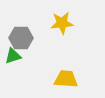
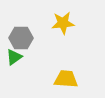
yellow star: moved 1 px right
green triangle: moved 1 px right, 1 px down; rotated 18 degrees counterclockwise
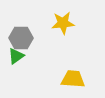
green triangle: moved 2 px right, 1 px up
yellow trapezoid: moved 7 px right
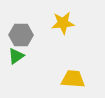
gray hexagon: moved 3 px up
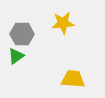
gray hexagon: moved 1 px right, 1 px up
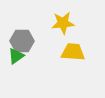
gray hexagon: moved 7 px down
yellow trapezoid: moved 27 px up
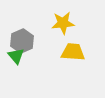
gray hexagon: rotated 25 degrees counterclockwise
green triangle: rotated 36 degrees counterclockwise
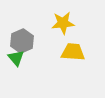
green triangle: moved 2 px down
